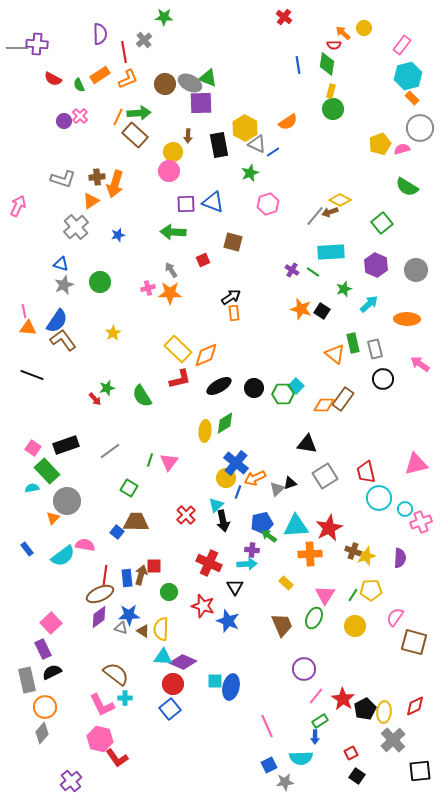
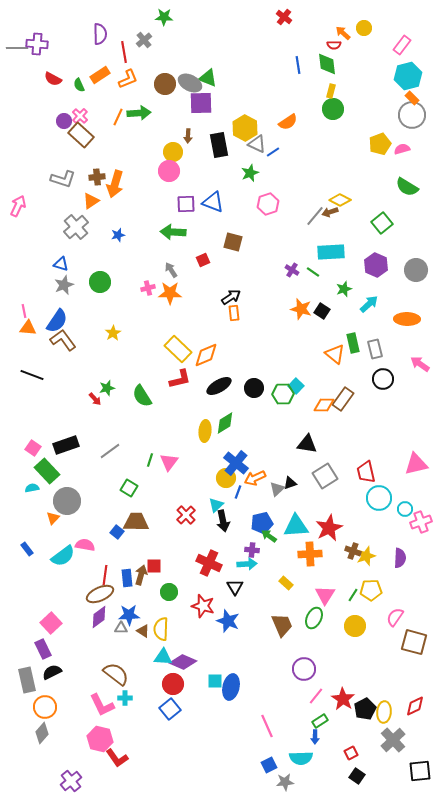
green diamond at (327, 64): rotated 15 degrees counterclockwise
gray circle at (420, 128): moved 8 px left, 13 px up
brown rectangle at (135, 135): moved 54 px left
gray triangle at (121, 628): rotated 16 degrees counterclockwise
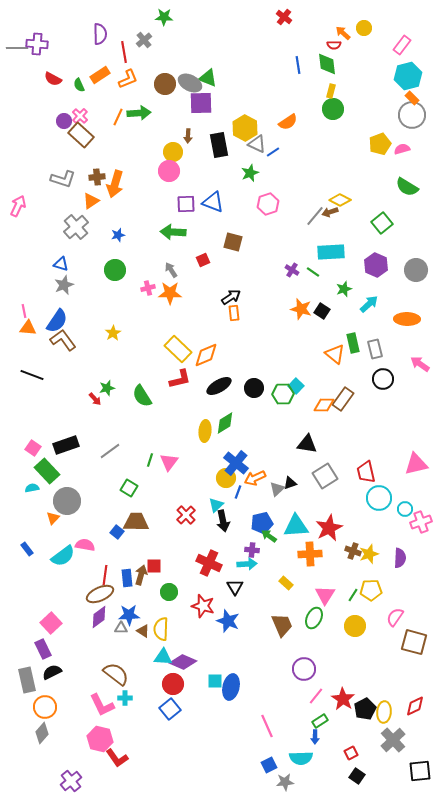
green circle at (100, 282): moved 15 px right, 12 px up
yellow star at (366, 556): moved 3 px right, 2 px up
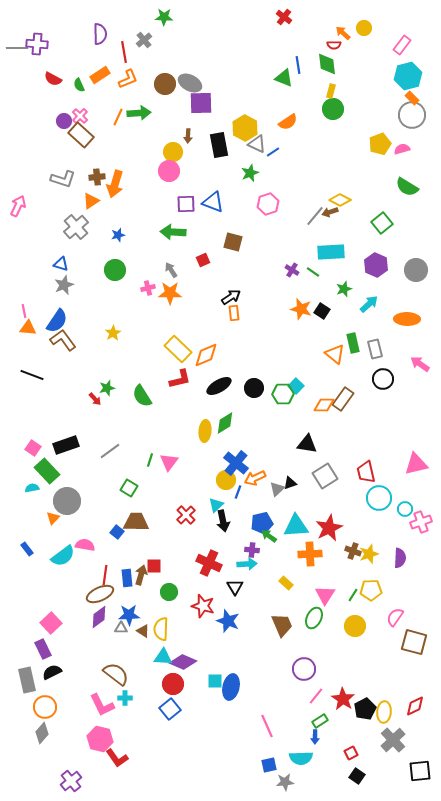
green triangle at (208, 78): moved 76 px right
yellow circle at (226, 478): moved 2 px down
blue square at (269, 765): rotated 14 degrees clockwise
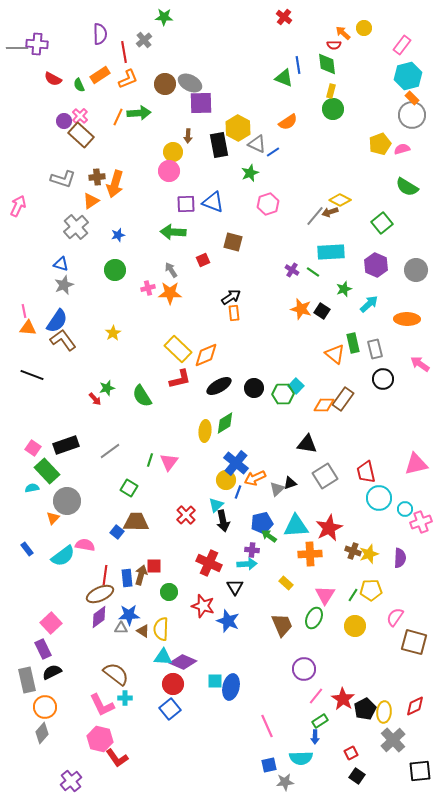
yellow hexagon at (245, 128): moved 7 px left
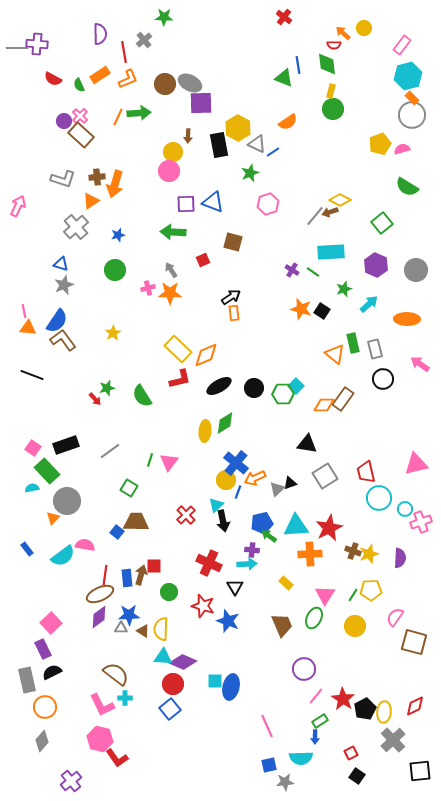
gray diamond at (42, 733): moved 8 px down
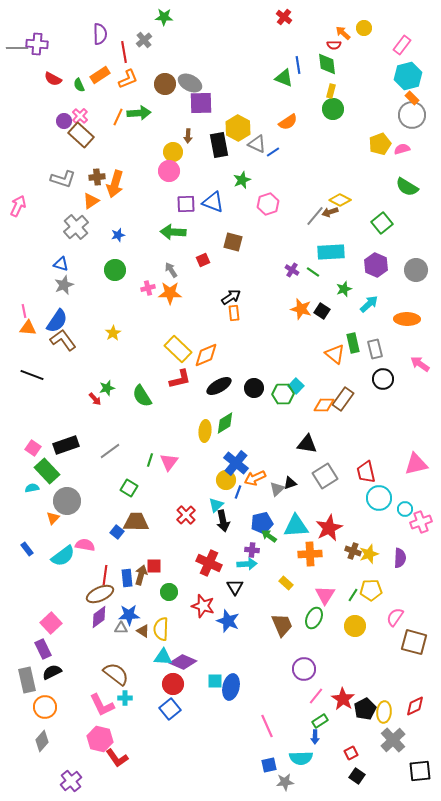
green star at (250, 173): moved 8 px left, 7 px down
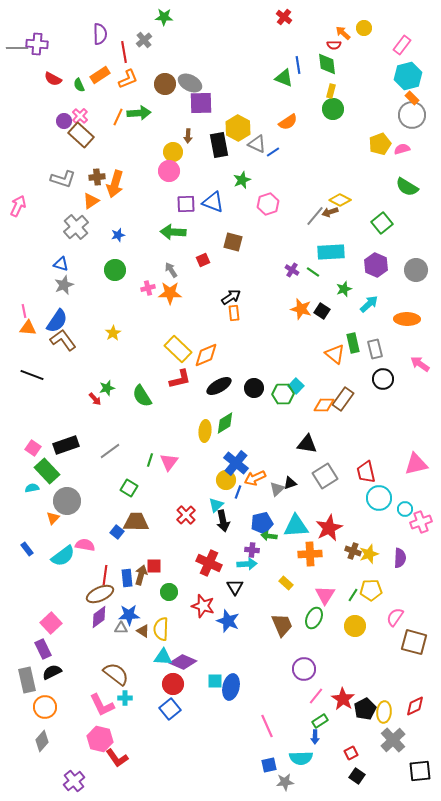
green arrow at (269, 536): rotated 28 degrees counterclockwise
purple cross at (71, 781): moved 3 px right
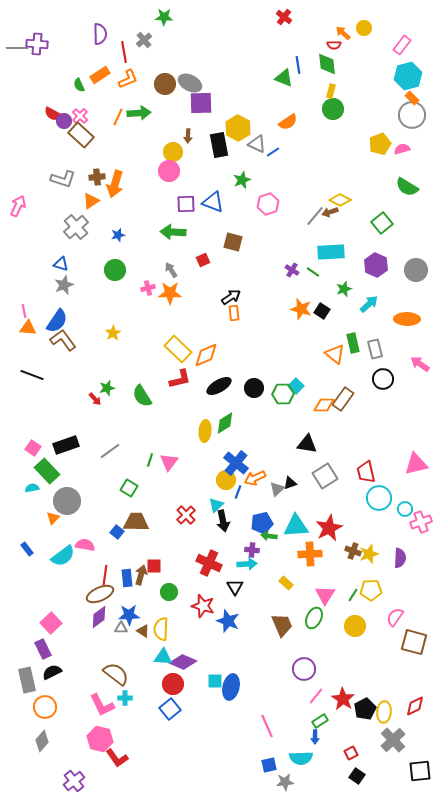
red semicircle at (53, 79): moved 35 px down
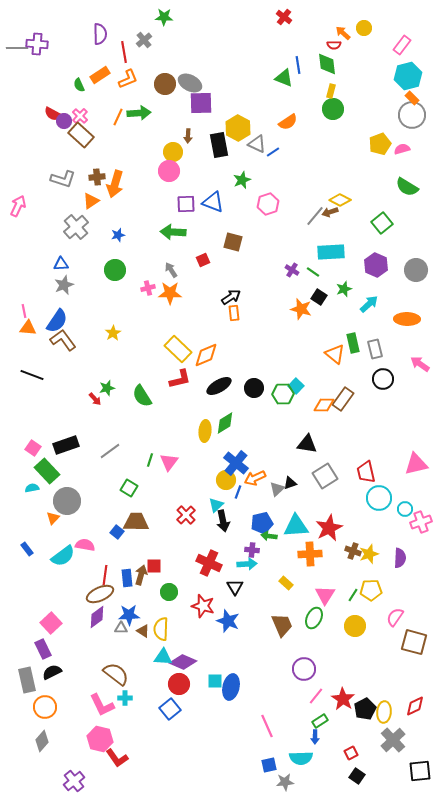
blue triangle at (61, 264): rotated 21 degrees counterclockwise
black square at (322, 311): moved 3 px left, 14 px up
purple diamond at (99, 617): moved 2 px left
red circle at (173, 684): moved 6 px right
